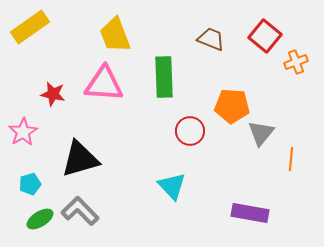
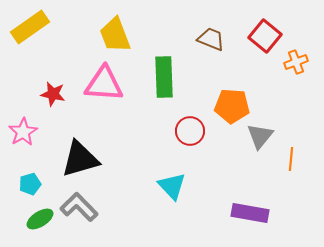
gray triangle: moved 1 px left, 3 px down
gray L-shape: moved 1 px left, 4 px up
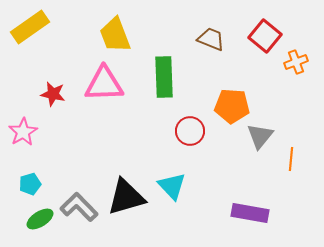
pink triangle: rotated 6 degrees counterclockwise
black triangle: moved 46 px right, 38 px down
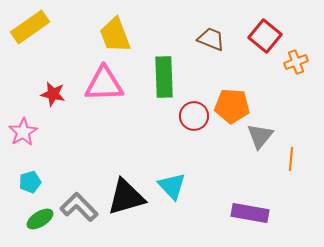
red circle: moved 4 px right, 15 px up
cyan pentagon: moved 2 px up
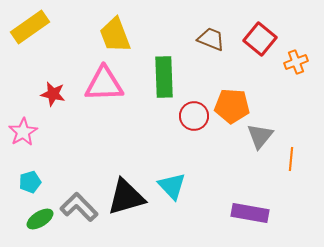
red square: moved 5 px left, 3 px down
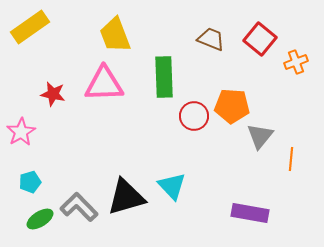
pink star: moved 2 px left
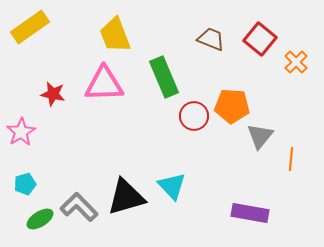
orange cross: rotated 25 degrees counterclockwise
green rectangle: rotated 21 degrees counterclockwise
cyan pentagon: moved 5 px left, 2 px down
